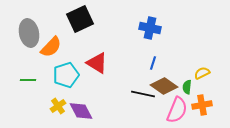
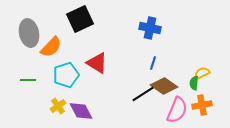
green semicircle: moved 7 px right, 4 px up
black line: rotated 45 degrees counterclockwise
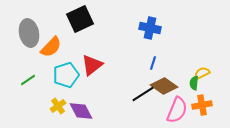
red triangle: moved 5 px left, 2 px down; rotated 50 degrees clockwise
green line: rotated 35 degrees counterclockwise
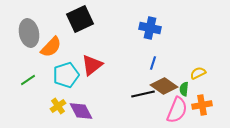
yellow semicircle: moved 4 px left
green semicircle: moved 10 px left, 6 px down
black line: rotated 20 degrees clockwise
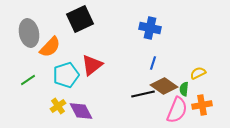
orange semicircle: moved 1 px left
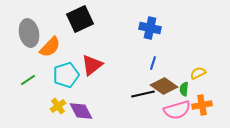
pink semicircle: rotated 52 degrees clockwise
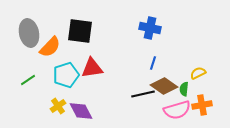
black square: moved 12 px down; rotated 32 degrees clockwise
red triangle: moved 3 px down; rotated 30 degrees clockwise
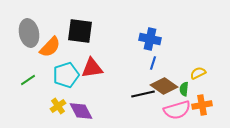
blue cross: moved 11 px down
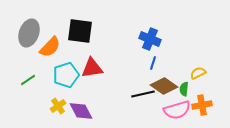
gray ellipse: rotated 32 degrees clockwise
blue cross: rotated 10 degrees clockwise
